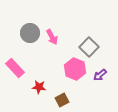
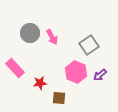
gray square: moved 2 px up; rotated 12 degrees clockwise
pink hexagon: moved 1 px right, 3 px down
red star: moved 1 px right, 4 px up; rotated 16 degrees counterclockwise
brown square: moved 3 px left, 2 px up; rotated 32 degrees clockwise
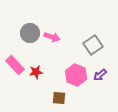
pink arrow: rotated 42 degrees counterclockwise
gray square: moved 4 px right
pink rectangle: moved 3 px up
pink hexagon: moved 3 px down
red star: moved 4 px left, 11 px up
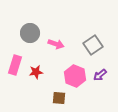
pink arrow: moved 4 px right, 7 px down
pink rectangle: rotated 60 degrees clockwise
pink hexagon: moved 1 px left, 1 px down
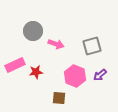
gray circle: moved 3 px right, 2 px up
gray square: moved 1 px left, 1 px down; rotated 18 degrees clockwise
pink rectangle: rotated 48 degrees clockwise
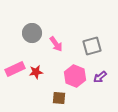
gray circle: moved 1 px left, 2 px down
pink arrow: rotated 35 degrees clockwise
pink rectangle: moved 4 px down
purple arrow: moved 2 px down
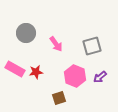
gray circle: moved 6 px left
pink rectangle: rotated 54 degrees clockwise
brown square: rotated 24 degrees counterclockwise
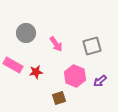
pink rectangle: moved 2 px left, 4 px up
purple arrow: moved 4 px down
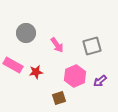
pink arrow: moved 1 px right, 1 px down
pink hexagon: rotated 15 degrees clockwise
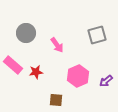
gray square: moved 5 px right, 11 px up
pink rectangle: rotated 12 degrees clockwise
pink hexagon: moved 3 px right
purple arrow: moved 6 px right
brown square: moved 3 px left, 2 px down; rotated 24 degrees clockwise
